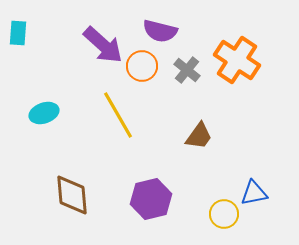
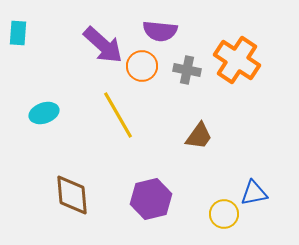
purple semicircle: rotated 8 degrees counterclockwise
gray cross: rotated 28 degrees counterclockwise
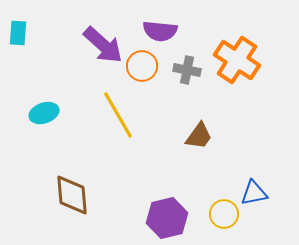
purple hexagon: moved 16 px right, 19 px down
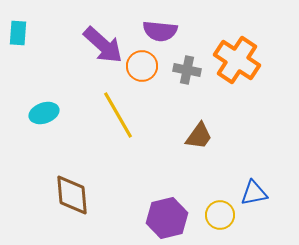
yellow circle: moved 4 px left, 1 px down
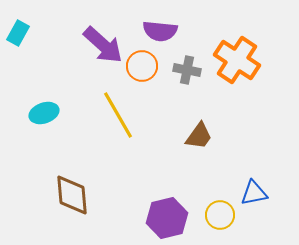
cyan rectangle: rotated 25 degrees clockwise
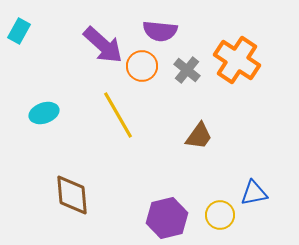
cyan rectangle: moved 1 px right, 2 px up
gray cross: rotated 28 degrees clockwise
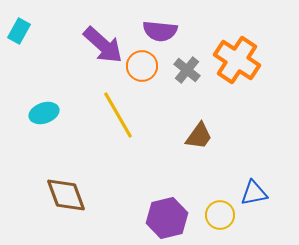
brown diamond: moved 6 px left; rotated 15 degrees counterclockwise
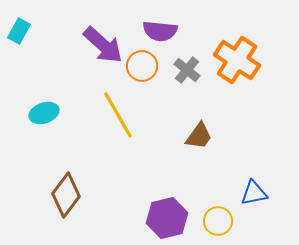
brown diamond: rotated 57 degrees clockwise
yellow circle: moved 2 px left, 6 px down
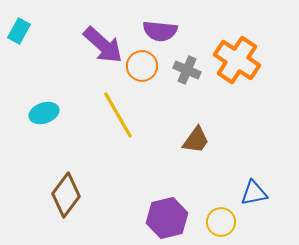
gray cross: rotated 16 degrees counterclockwise
brown trapezoid: moved 3 px left, 4 px down
yellow circle: moved 3 px right, 1 px down
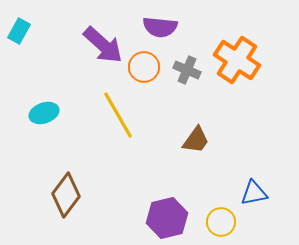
purple semicircle: moved 4 px up
orange circle: moved 2 px right, 1 px down
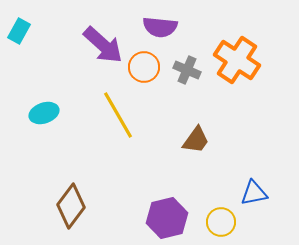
brown diamond: moved 5 px right, 11 px down
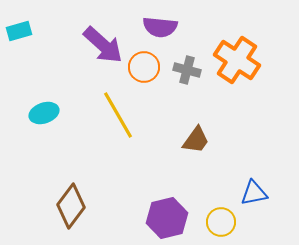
cyan rectangle: rotated 45 degrees clockwise
gray cross: rotated 8 degrees counterclockwise
